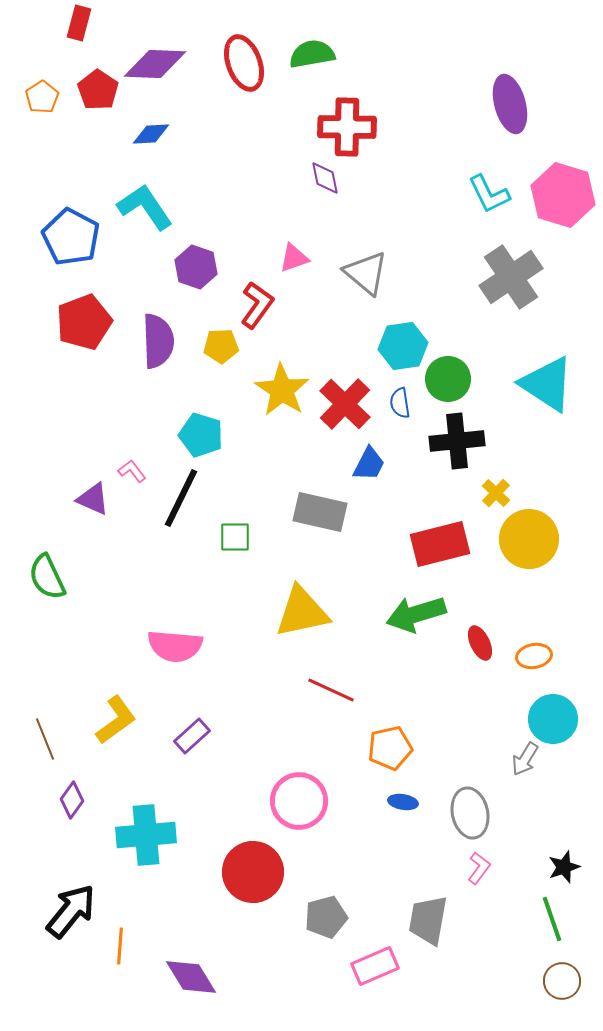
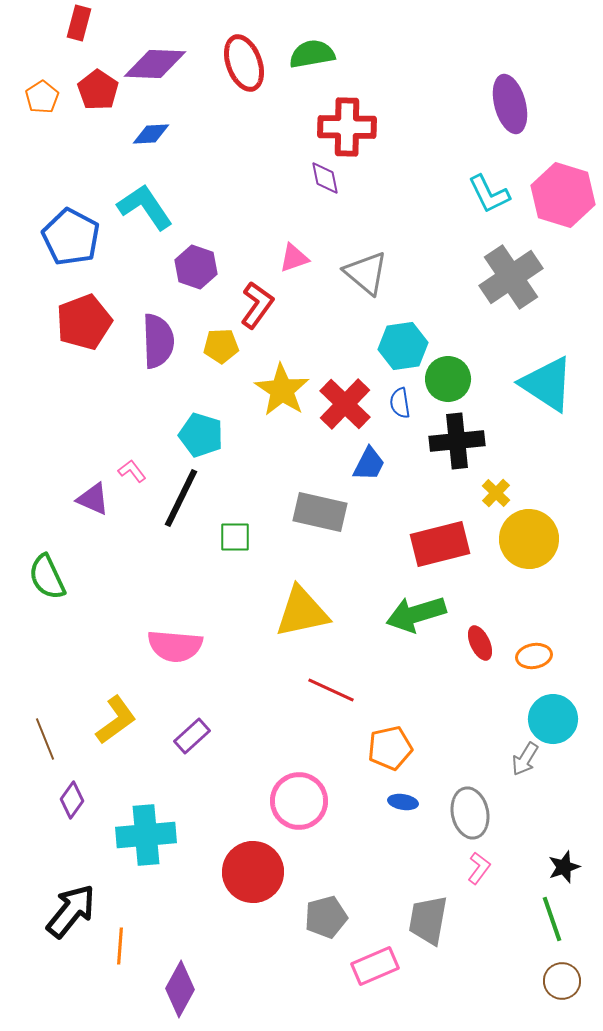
purple diamond at (191, 977): moved 11 px left, 12 px down; rotated 60 degrees clockwise
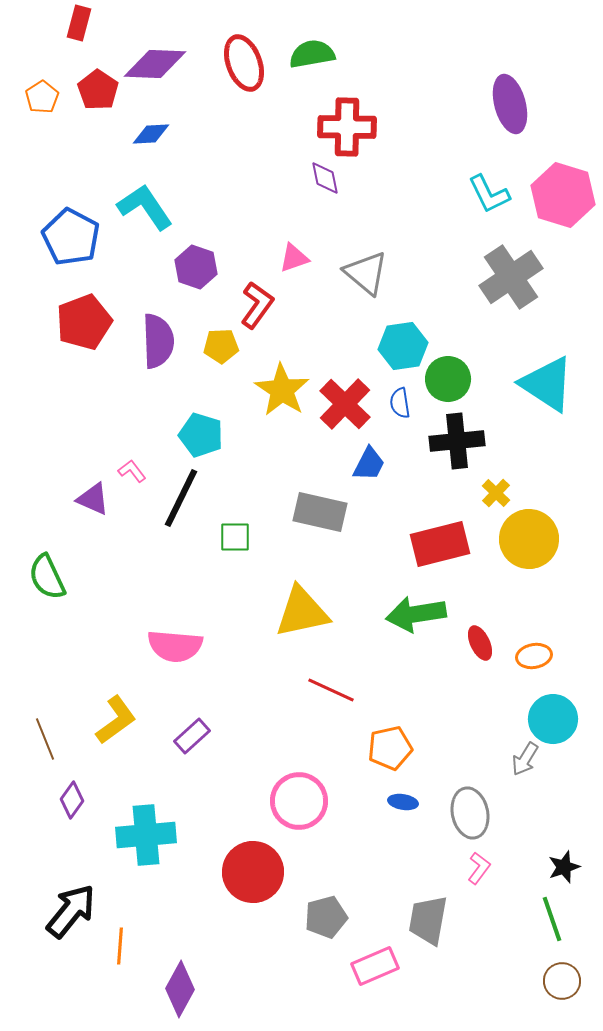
green arrow at (416, 614): rotated 8 degrees clockwise
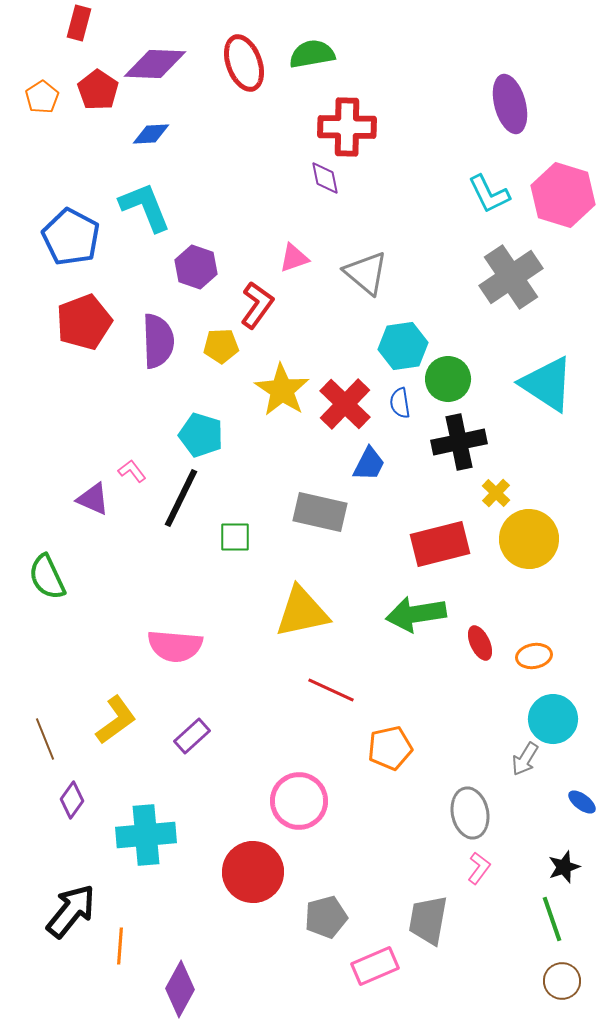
cyan L-shape at (145, 207): rotated 12 degrees clockwise
black cross at (457, 441): moved 2 px right, 1 px down; rotated 6 degrees counterclockwise
blue ellipse at (403, 802): moved 179 px right; rotated 28 degrees clockwise
